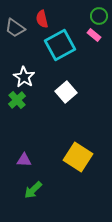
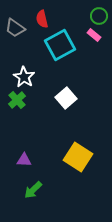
white square: moved 6 px down
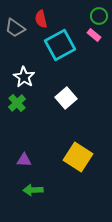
red semicircle: moved 1 px left
green cross: moved 3 px down
green arrow: rotated 42 degrees clockwise
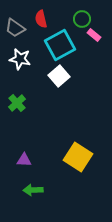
green circle: moved 17 px left, 3 px down
white star: moved 4 px left, 18 px up; rotated 20 degrees counterclockwise
white square: moved 7 px left, 22 px up
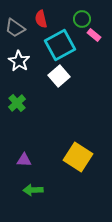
white star: moved 1 px left, 2 px down; rotated 20 degrees clockwise
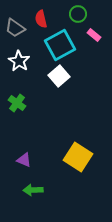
green circle: moved 4 px left, 5 px up
green cross: rotated 12 degrees counterclockwise
purple triangle: rotated 21 degrees clockwise
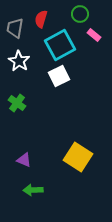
green circle: moved 2 px right
red semicircle: rotated 30 degrees clockwise
gray trapezoid: rotated 65 degrees clockwise
white square: rotated 15 degrees clockwise
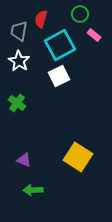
gray trapezoid: moved 4 px right, 3 px down
